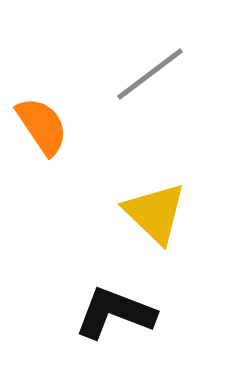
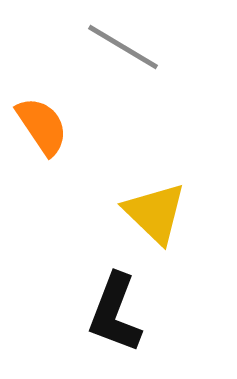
gray line: moved 27 px left, 27 px up; rotated 68 degrees clockwise
black L-shape: rotated 90 degrees counterclockwise
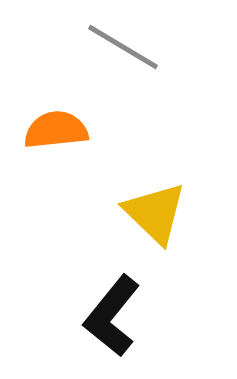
orange semicircle: moved 14 px right, 4 px down; rotated 62 degrees counterclockwise
black L-shape: moved 3 px left, 3 px down; rotated 18 degrees clockwise
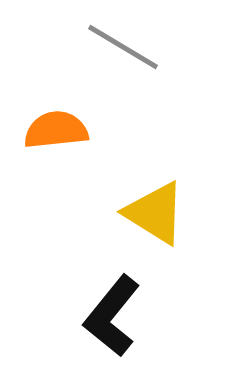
yellow triangle: rotated 12 degrees counterclockwise
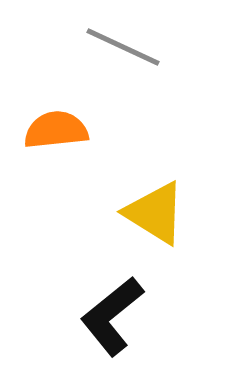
gray line: rotated 6 degrees counterclockwise
black L-shape: rotated 12 degrees clockwise
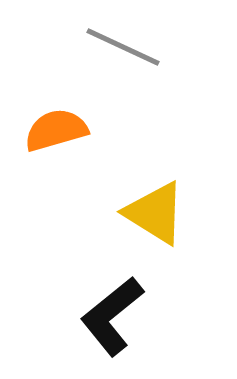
orange semicircle: rotated 10 degrees counterclockwise
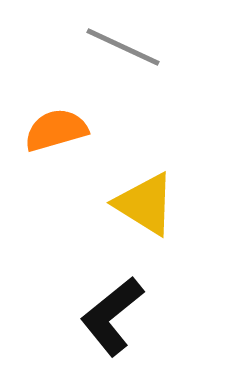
yellow triangle: moved 10 px left, 9 px up
